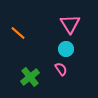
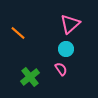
pink triangle: rotated 20 degrees clockwise
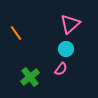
orange line: moved 2 px left; rotated 14 degrees clockwise
pink semicircle: rotated 72 degrees clockwise
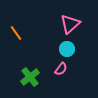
cyan circle: moved 1 px right
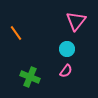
pink triangle: moved 6 px right, 3 px up; rotated 10 degrees counterclockwise
pink semicircle: moved 5 px right, 2 px down
green cross: rotated 30 degrees counterclockwise
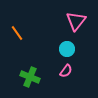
orange line: moved 1 px right
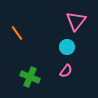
cyan circle: moved 2 px up
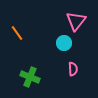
cyan circle: moved 3 px left, 4 px up
pink semicircle: moved 7 px right, 2 px up; rotated 40 degrees counterclockwise
